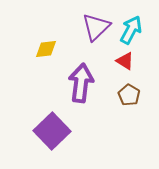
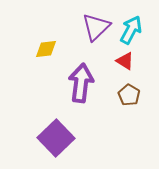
purple square: moved 4 px right, 7 px down
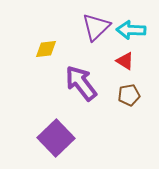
cyan arrow: rotated 116 degrees counterclockwise
purple arrow: rotated 45 degrees counterclockwise
brown pentagon: rotated 30 degrees clockwise
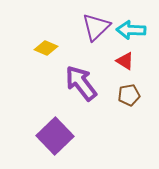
yellow diamond: moved 1 px up; rotated 30 degrees clockwise
purple square: moved 1 px left, 2 px up
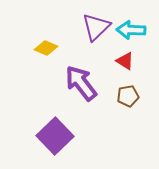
brown pentagon: moved 1 px left, 1 px down
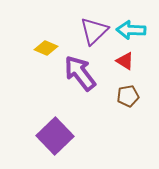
purple triangle: moved 2 px left, 4 px down
purple arrow: moved 1 px left, 10 px up
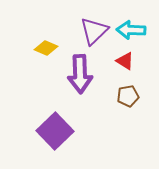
purple arrow: moved 1 px down; rotated 144 degrees counterclockwise
purple square: moved 5 px up
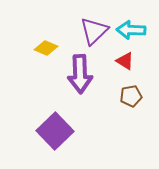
brown pentagon: moved 3 px right
